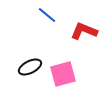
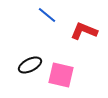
black ellipse: moved 2 px up
pink square: moved 2 px left, 1 px down; rotated 28 degrees clockwise
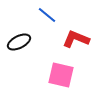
red L-shape: moved 8 px left, 8 px down
black ellipse: moved 11 px left, 23 px up
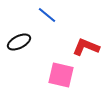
red L-shape: moved 10 px right, 8 px down
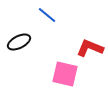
red L-shape: moved 4 px right, 1 px down
pink square: moved 4 px right, 1 px up
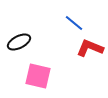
blue line: moved 27 px right, 8 px down
pink square: moved 27 px left, 2 px down
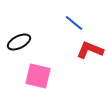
red L-shape: moved 2 px down
